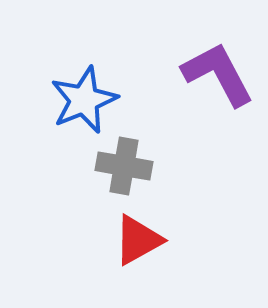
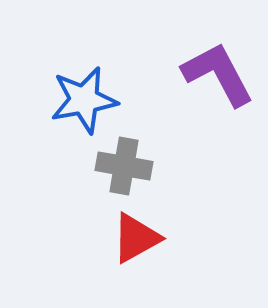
blue star: rotated 12 degrees clockwise
red triangle: moved 2 px left, 2 px up
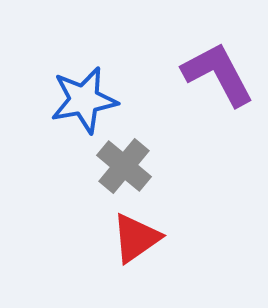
gray cross: rotated 30 degrees clockwise
red triangle: rotated 6 degrees counterclockwise
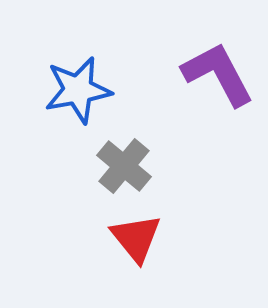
blue star: moved 6 px left, 10 px up
red triangle: rotated 34 degrees counterclockwise
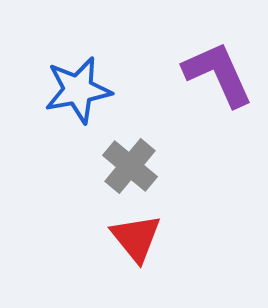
purple L-shape: rotated 4 degrees clockwise
gray cross: moved 6 px right
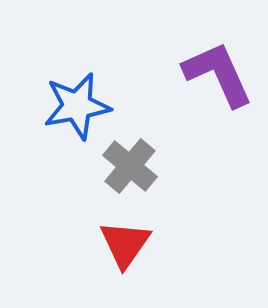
blue star: moved 1 px left, 16 px down
red triangle: moved 11 px left, 6 px down; rotated 14 degrees clockwise
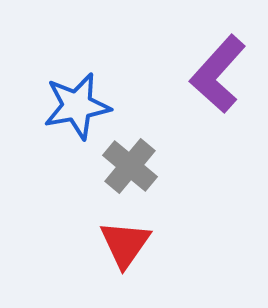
purple L-shape: rotated 114 degrees counterclockwise
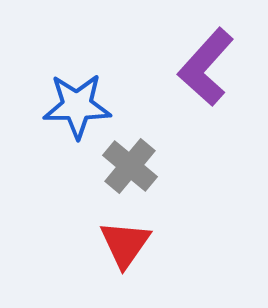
purple L-shape: moved 12 px left, 7 px up
blue star: rotated 10 degrees clockwise
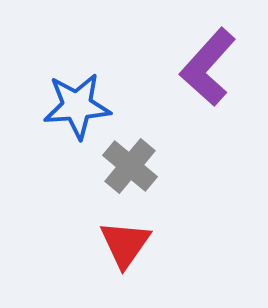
purple L-shape: moved 2 px right
blue star: rotated 4 degrees counterclockwise
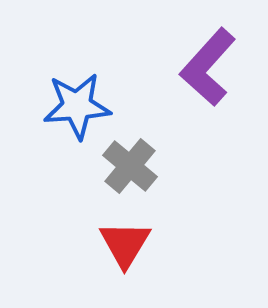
red triangle: rotated 4 degrees counterclockwise
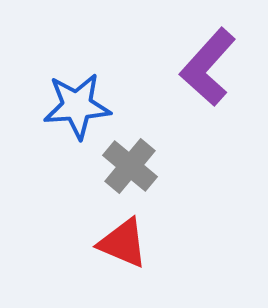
red triangle: moved 2 px left, 1 px up; rotated 38 degrees counterclockwise
